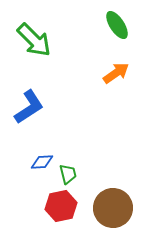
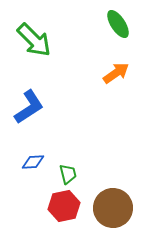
green ellipse: moved 1 px right, 1 px up
blue diamond: moved 9 px left
red hexagon: moved 3 px right
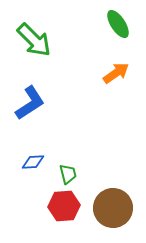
blue L-shape: moved 1 px right, 4 px up
red hexagon: rotated 8 degrees clockwise
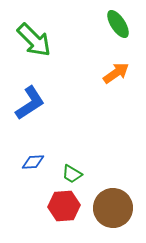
green trapezoid: moved 4 px right; rotated 135 degrees clockwise
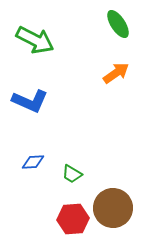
green arrow: moved 1 px right; rotated 18 degrees counterclockwise
blue L-shape: moved 2 px up; rotated 57 degrees clockwise
red hexagon: moved 9 px right, 13 px down
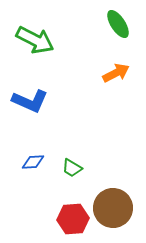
orange arrow: rotated 8 degrees clockwise
green trapezoid: moved 6 px up
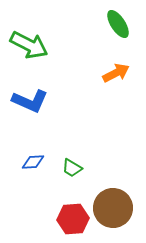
green arrow: moved 6 px left, 5 px down
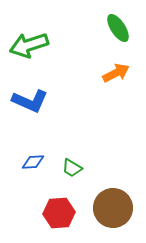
green ellipse: moved 4 px down
green arrow: rotated 135 degrees clockwise
red hexagon: moved 14 px left, 6 px up
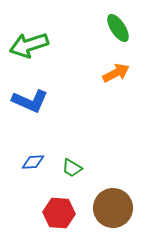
red hexagon: rotated 8 degrees clockwise
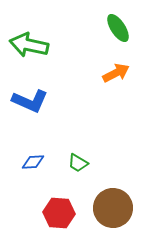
green arrow: rotated 30 degrees clockwise
green trapezoid: moved 6 px right, 5 px up
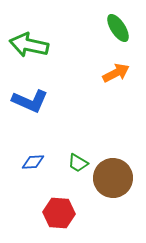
brown circle: moved 30 px up
